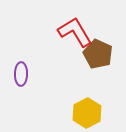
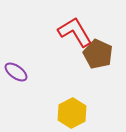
purple ellipse: moved 5 px left, 2 px up; rotated 55 degrees counterclockwise
yellow hexagon: moved 15 px left
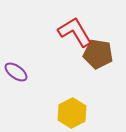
brown pentagon: rotated 16 degrees counterclockwise
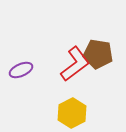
red L-shape: moved 32 px down; rotated 84 degrees clockwise
purple ellipse: moved 5 px right, 2 px up; rotated 60 degrees counterclockwise
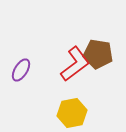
purple ellipse: rotated 35 degrees counterclockwise
yellow hexagon: rotated 16 degrees clockwise
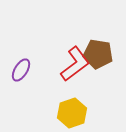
yellow hexagon: rotated 8 degrees counterclockwise
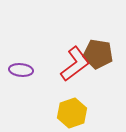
purple ellipse: rotated 65 degrees clockwise
